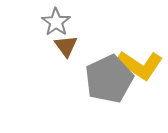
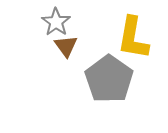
yellow L-shape: moved 7 px left, 27 px up; rotated 66 degrees clockwise
gray pentagon: rotated 12 degrees counterclockwise
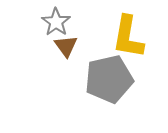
yellow L-shape: moved 5 px left, 1 px up
gray pentagon: rotated 24 degrees clockwise
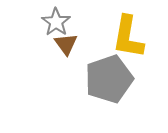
brown triangle: moved 2 px up
gray pentagon: rotated 6 degrees counterclockwise
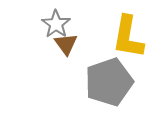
gray star: moved 2 px down
gray pentagon: moved 3 px down
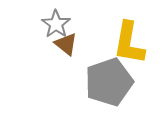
yellow L-shape: moved 1 px right, 6 px down
brown triangle: rotated 15 degrees counterclockwise
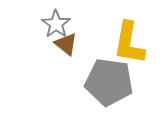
gray pentagon: rotated 27 degrees clockwise
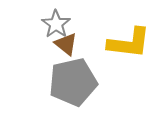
yellow L-shape: rotated 93 degrees counterclockwise
gray pentagon: moved 36 px left; rotated 21 degrees counterclockwise
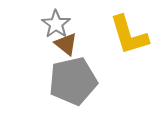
yellow L-shape: moved 8 px up; rotated 66 degrees clockwise
gray pentagon: moved 1 px up
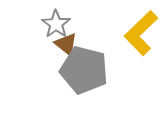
yellow L-shape: moved 12 px right, 2 px up; rotated 63 degrees clockwise
gray pentagon: moved 11 px right, 11 px up; rotated 27 degrees clockwise
